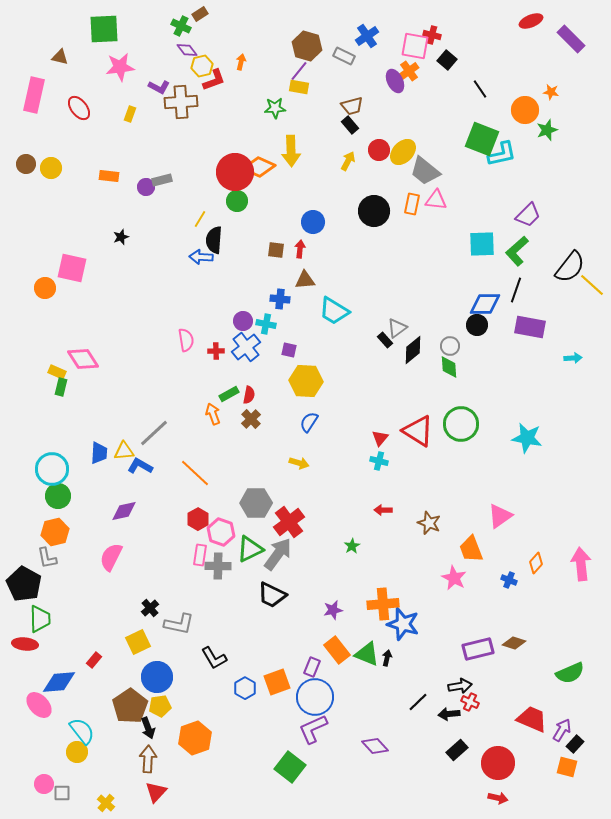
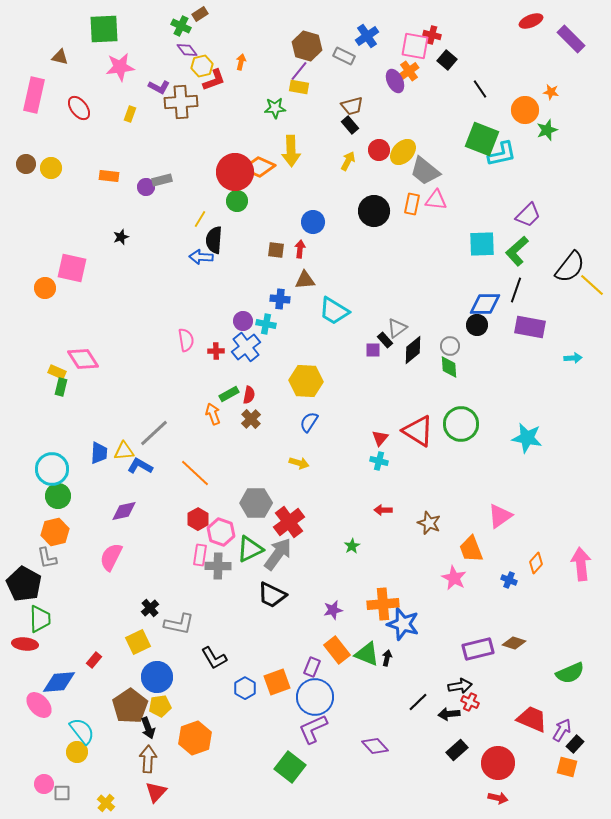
purple square at (289, 350): moved 84 px right; rotated 14 degrees counterclockwise
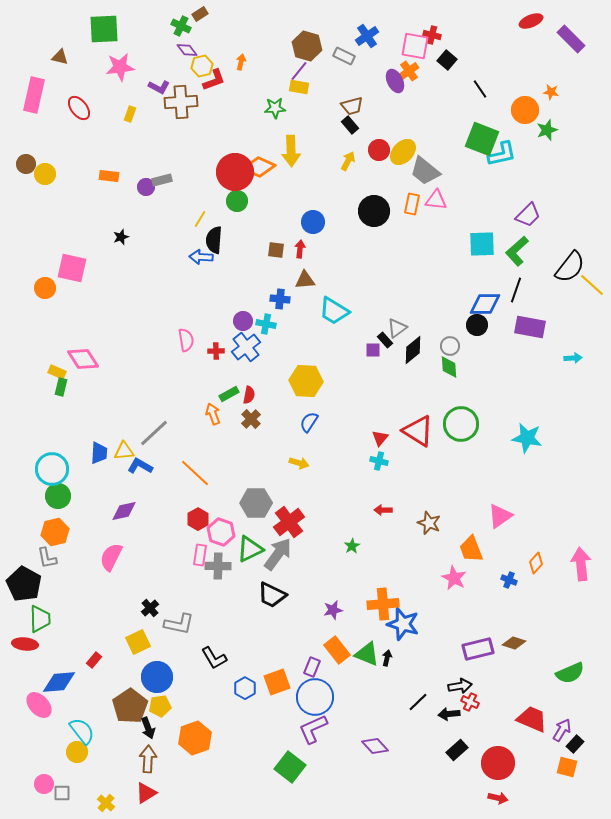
yellow circle at (51, 168): moved 6 px left, 6 px down
red triangle at (156, 792): moved 10 px left, 1 px down; rotated 15 degrees clockwise
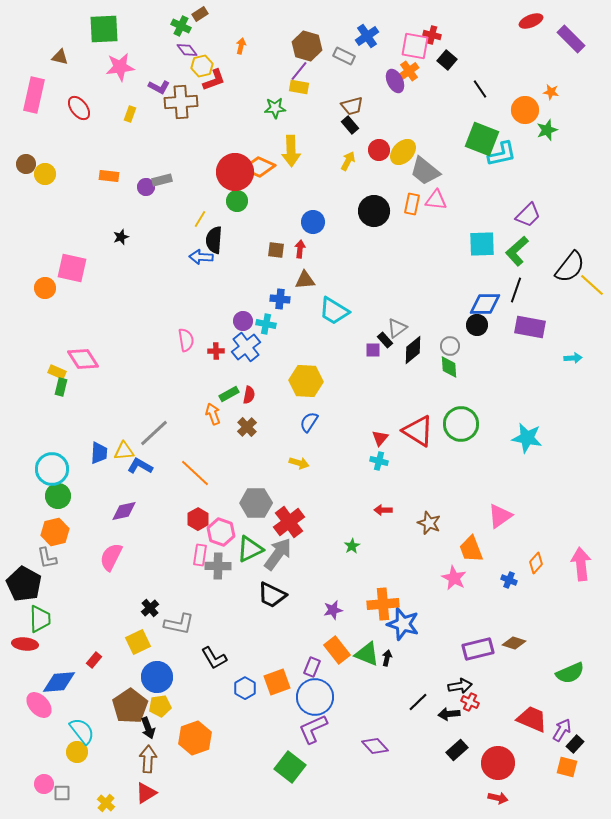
orange arrow at (241, 62): moved 16 px up
brown cross at (251, 419): moved 4 px left, 8 px down
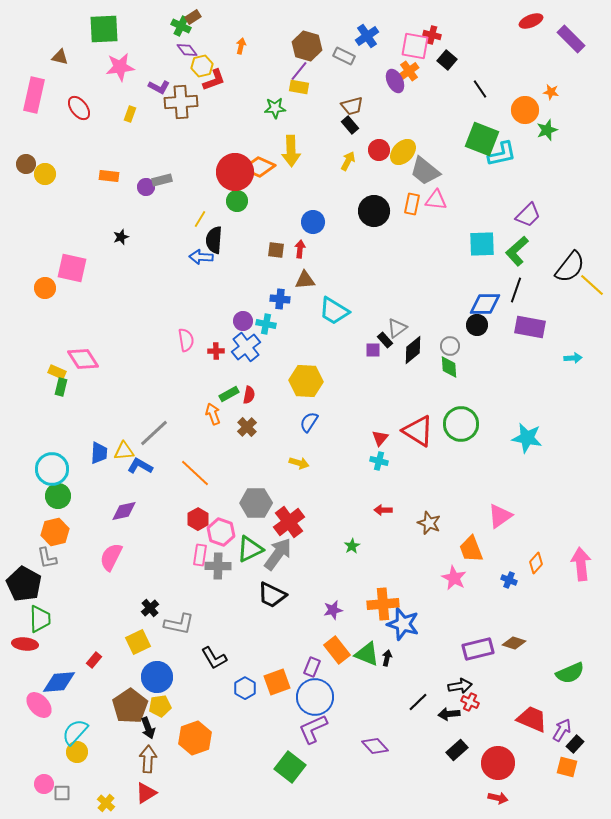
brown rectangle at (200, 14): moved 7 px left, 3 px down
cyan semicircle at (82, 731): moved 7 px left, 1 px down; rotated 100 degrees counterclockwise
